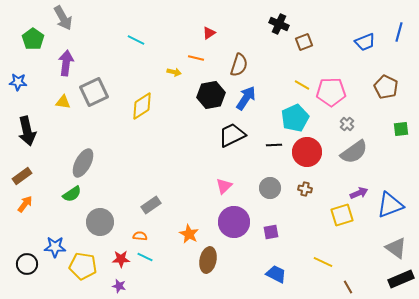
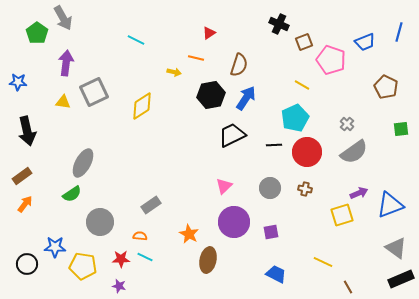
green pentagon at (33, 39): moved 4 px right, 6 px up
pink pentagon at (331, 92): moved 32 px up; rotated 20 degrees clockwise
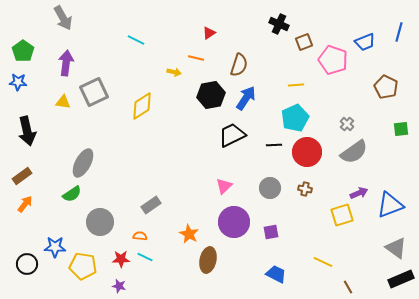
green pentagon at (37, 33): moved 14 px left, 18 px down
pink pentagon at (331, 60): moved 2 px right
yellow line at (302, 85): moved 6 px left; rotated 35 degrees counterclockwise
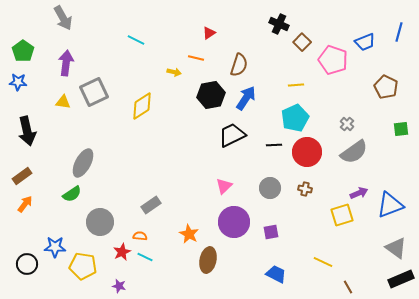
brown square at (304, 42): moved 2 px left; rotated 24 degrees counterclockwise
red star at (121, 259): moved 1 px right, 7 px up; rotated 24 degrees counterclockwise
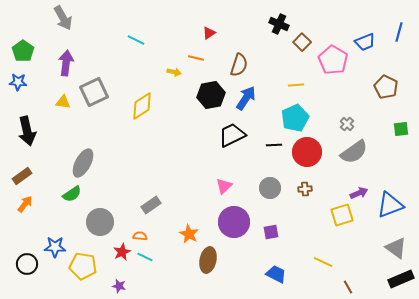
pink pentagon at (333, 60): rotated 12 degrees clockwise
brown cross at (305, 189): rotated 16 degrees counterclockwise
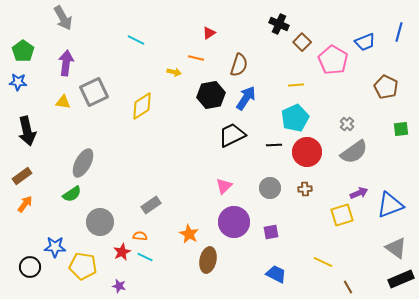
black circle at (27, 264): moved 3 px right, 3 px down
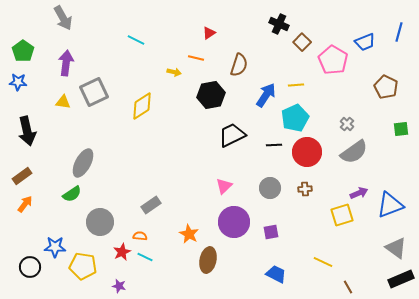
blue arrow at (246, 98): moved 20 px right, 3 px up
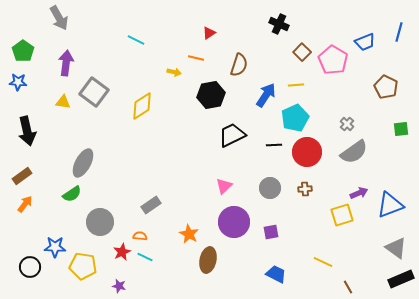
gray arrow at (63, 18): moved 4 px left
brown square at (302, 42): moved 10 px down
gray square at (94, 92): rotated 28 degrees counterclockwise
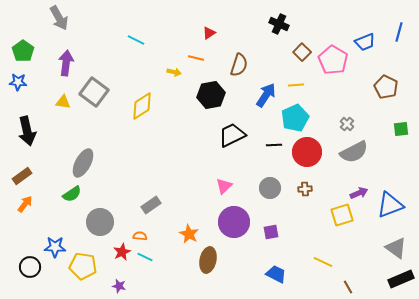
gray semicircle at (354, 152): rotated 8 degrees clockwise
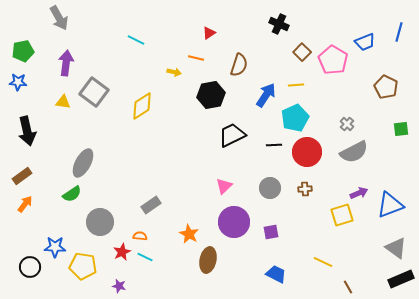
green pentagon at (23, 51): rotated 25 degrees clockwise
